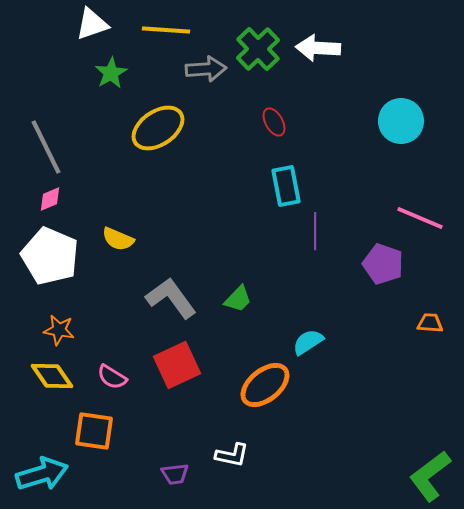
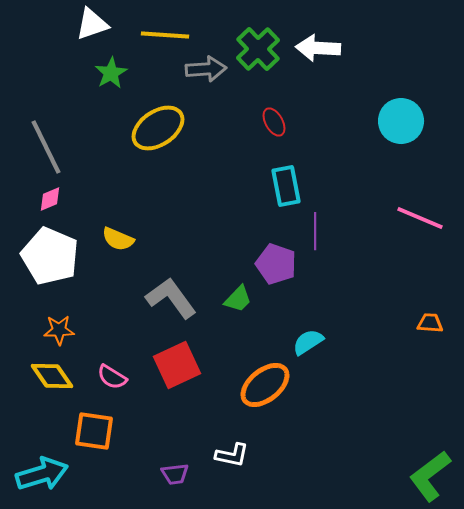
yellow line: moved 1 px left, 5 px down
purple pentagon: moved 107 px left
orange star: rotated 12 degrees counterclockwise
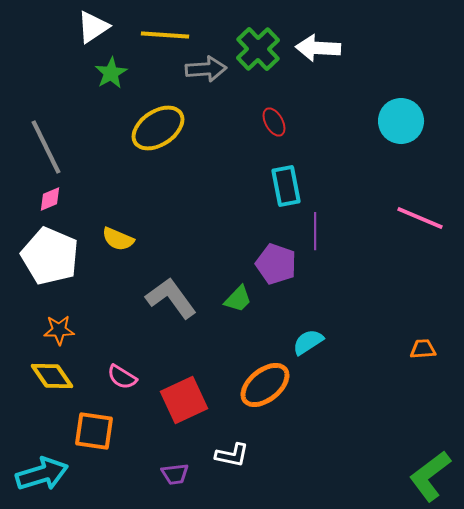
white triangle: moved 1 px right, 3 px down; rotated 15 degrees counterclockwise
orange trapezoid: moved 7 px left, 26 px down; rotated 8 degrees counterclockwise
red square: moved 7 px right, 35 px down
pink semicircle: moved 10 px right
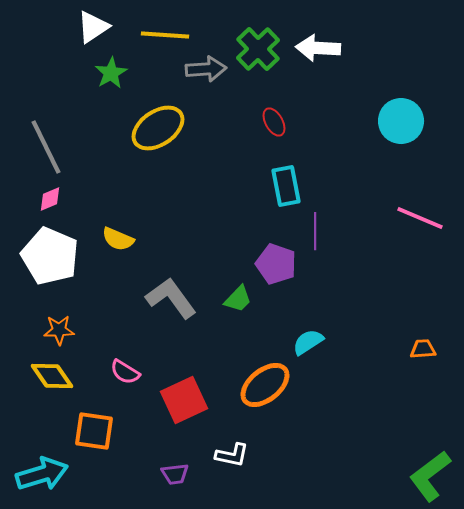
pink semicircle: moved 3 px right, 5 px up
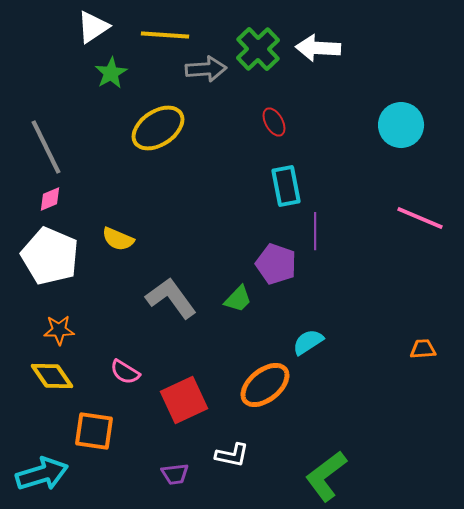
cyan circle: moved 4 px down
green L-shape: moved 104 px left
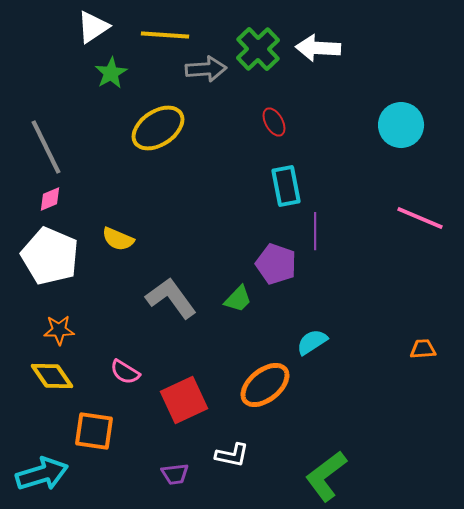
cyan semicircle: moved 4 px right
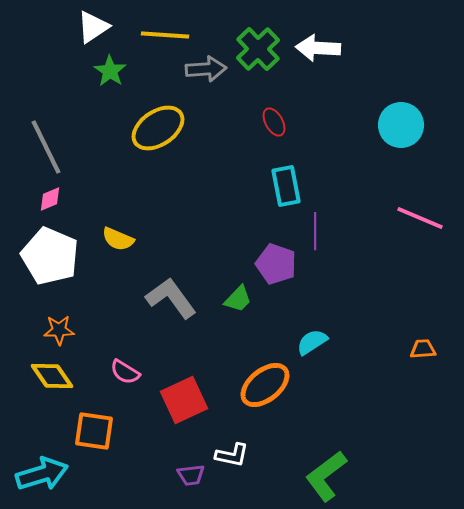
green star: moved 1 px left, 2 px up; rotated 8 degrees counterclockwise
purple trapezoid: moved 16 px right, 1 px down
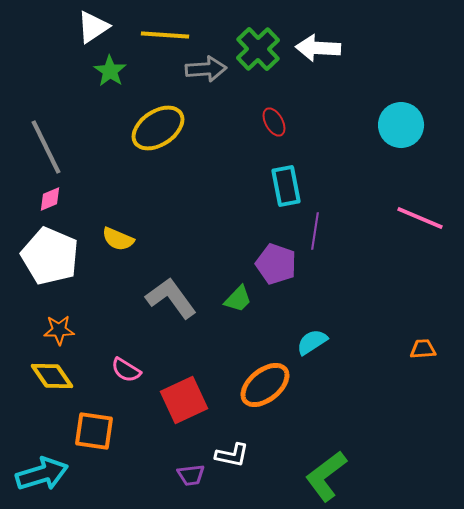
purple line: rotated 9 degrees clockwise
pink semicircle: moved 1 px right, 2 px up
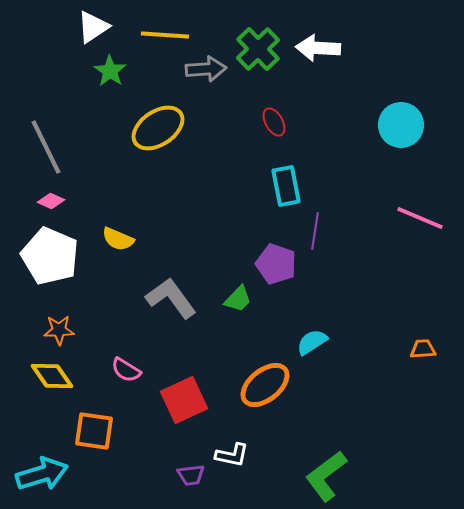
pink diamond: moved 1 px right, 2 px down; rotated 48 degrees clockwise
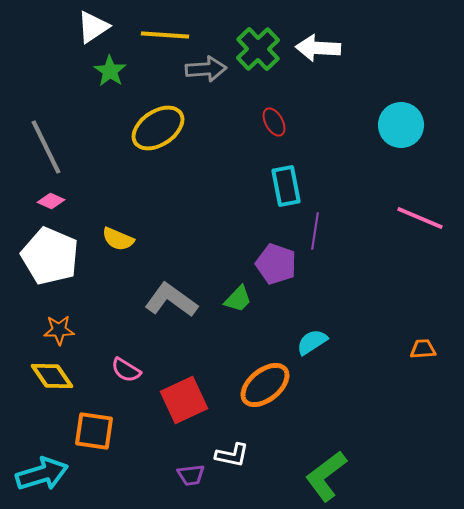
gray L-shape: moved 2 px down; rotated 18 degrees counterclockwise
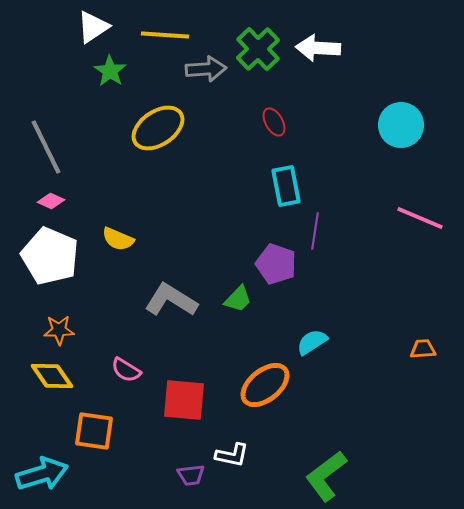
gray L-shape: rotated 4 degrees counterclockwise
red square: rotated 30 degrees clockwise
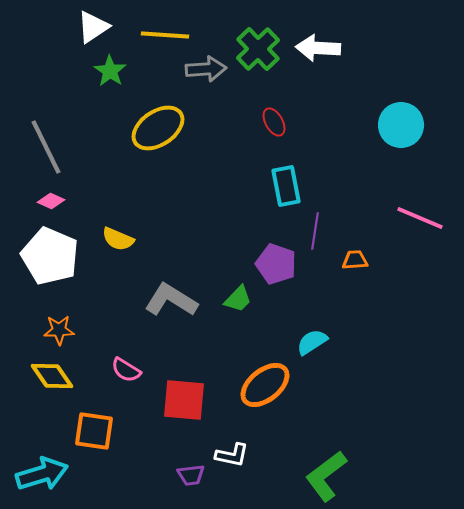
orange trapezoid: moved 68 px left, 89 px up
